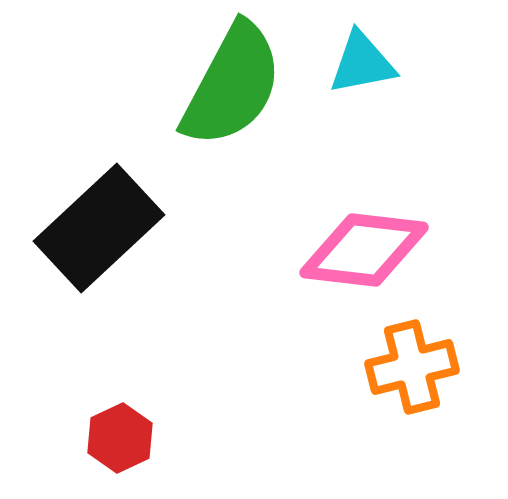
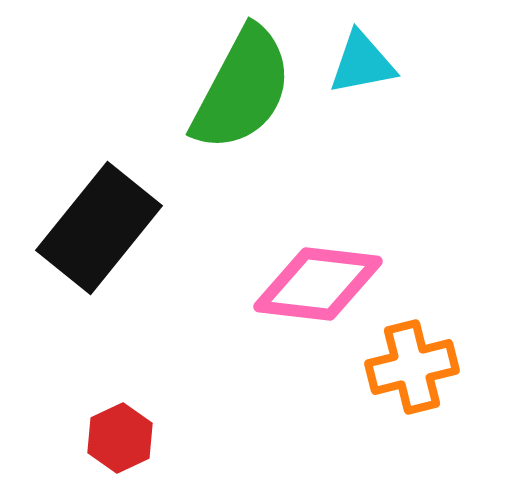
green semicircle: moved 10 px right, 4 px down
black rectangle: rotated 8 degrees counterclockwise
pink diamond: moved 46 px left, 34 px down
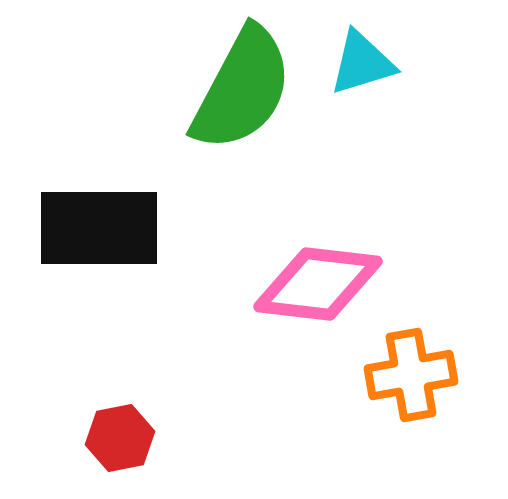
cyan triangle: rotated 6 degrees counterclockwise
black rectangle: rotated 51 degrees clockwise
orange cross: moved 1 px left, 8 px down; rotated 4 degrees clockwise
red hexagon: rotated 14 degrees clockwise
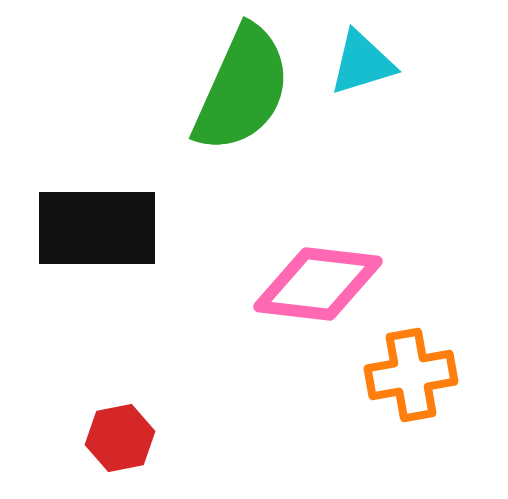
green semicircle: rotated 4 degrees counterclockwise
black rectangle: moved 2 px left
